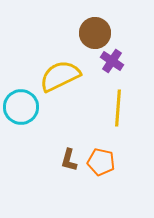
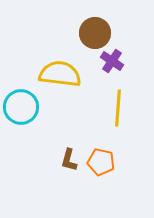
yellow semicircle: moved 2 px up; rotated 33 degrees clockwise
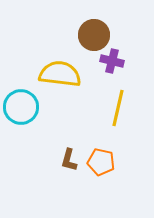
brown circle: moved 1 px left, 2 px down
purple cross: rotated 20 degrees counterclockwise
yellow line: rotated 9 degrees clockwise
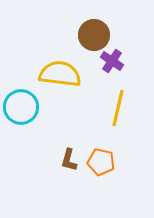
purple cross: rotated 20 degrees clockwise
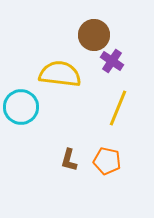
yellow line: rotated 9 degrees clockwise
orange pentagon: moved 6 px right, 1 px up
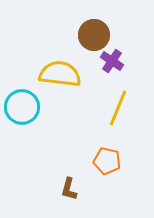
cyan circle: moved 1 px right
brown L-shape: moved 29 px down
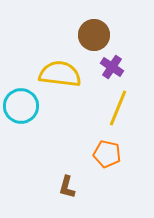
purple cross: moved 6 px down
cyan circle: moved 1 px left, 1 px up
orange pentagon: moved 7 px up
brown L-shape: moved 2 px left, 2 px up
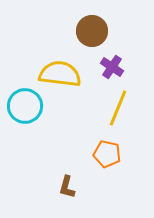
brown circle: moved 2 px left, 4 px up
cyan circle: moved 4 px right
